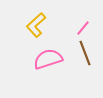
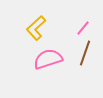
yellow L-shape: moved 3 px down
brown line: rotated 40 degrees clockwise
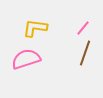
yellow L-shape: moved 1 px left; rotated 50 degrees clockwise
pink semicircle: moved 22 px left
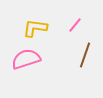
pink line: moved 8 px left, 3 px up
brown line: moved 2 px down
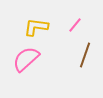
yellow L-shape: moved 1 px right, 1 px up
pink semicircle: rotated 24 degrees counterclockwise
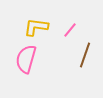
pink line: moved 5 px left, 5 px down
pink semicircle: rotated 32 degrees counterclockwise
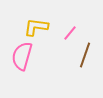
pink line: moved 3 px down
pink semicircle: moved 4 px left, 3 px up
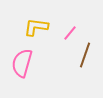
pink semicircle: moved 7 px down
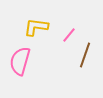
pink line: moved 1 px left, 2 px down
pink semicircle: moved 2 px left, 2 px up
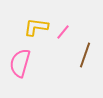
pink line: moved 6 px left, 3 px up
pink semicircle: moved 2 px down
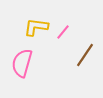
brown line: rotated 15 degrees clockwise
pink semicircle: moved 2 px right
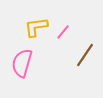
yellow L-shape: rotated 15 degrees counterclockwise
